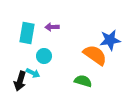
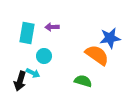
blue star: moved 2 px up
orange semicircle: moved 2 px right
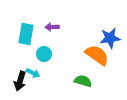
cyan rectangle: moved 1 px left, 1 px down
cyan circle: moved 2 px up
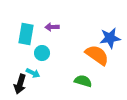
cyan circle: moved 2 px left, 1 px up
black arrow: moved 3 px down
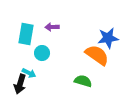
blue star: moved 2 px left
cyan arrow: moved 4 px left
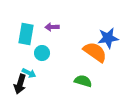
orange semicircle: moved 2 px left, 3 px up
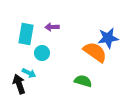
black arrow: moved 1 px left; rotated 144 degrees clockwise
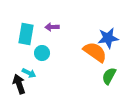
green semicircle: moved 26 px right, 5 px up; rotated 78 degrees counterclockwise
